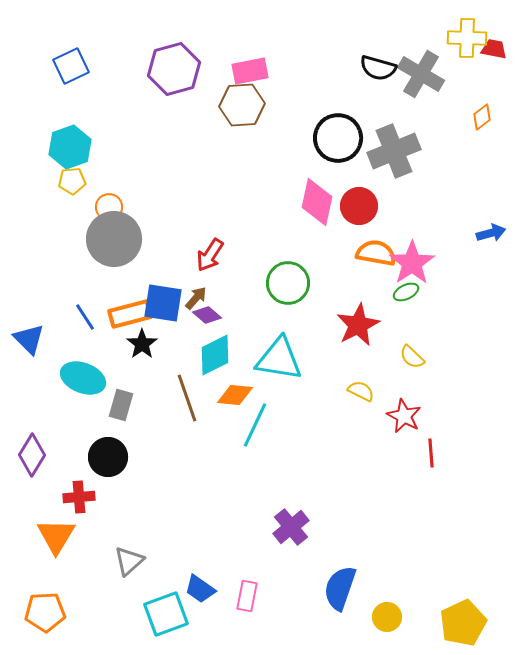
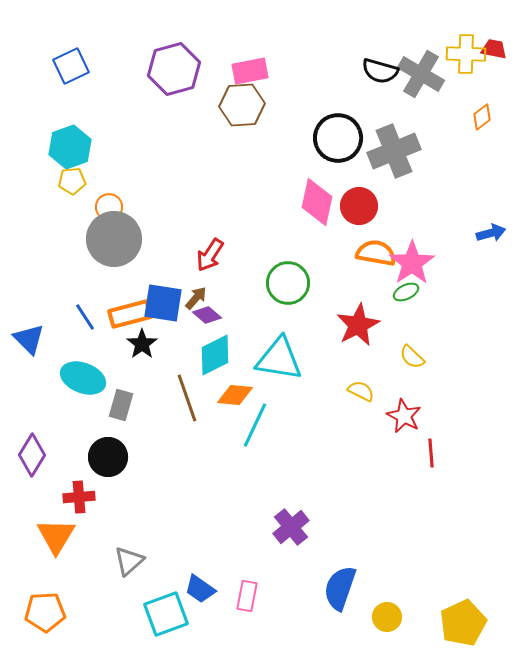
yellow cross at (467, 38): moved 1 px left, 16 px down
black semicircle at (378, 68): moved 2 px right, 3 px down
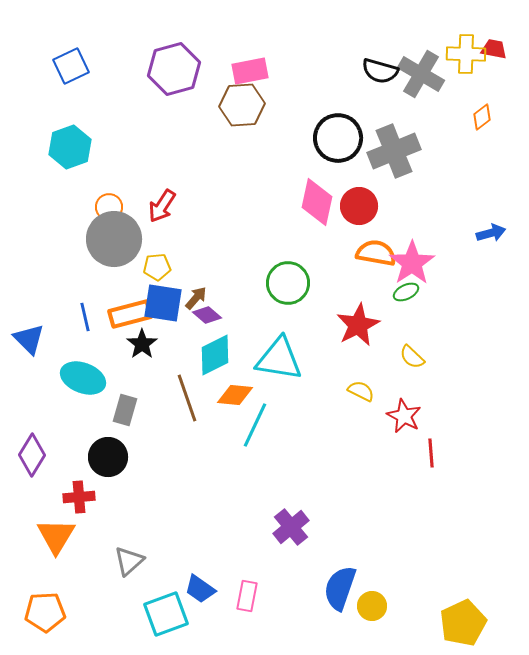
yellow pentagon at (72, 181): moved 85 px right, 86 px down
red arrow at (210, 255): moved 48 px left, 49 px up
blue line at (85, 317): rotated 20 degrees clockwise
gray rectangle at (121, 405): moved 4 px right, 5 px down
yellow circle at (387, 617): moved 15 px left, 11 px up
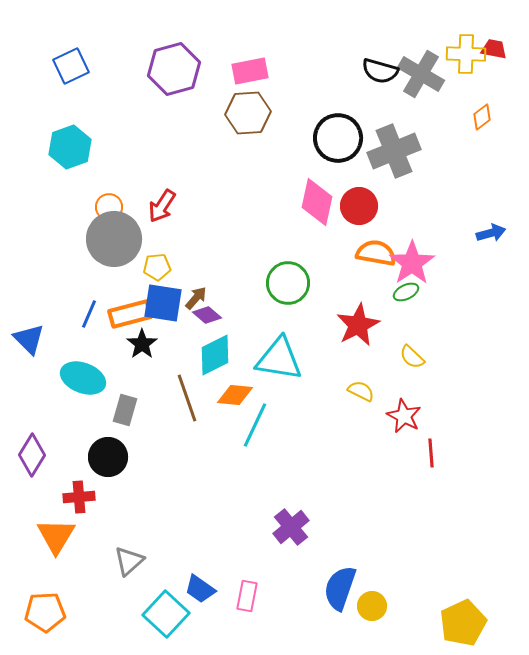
brown hexagon at (242, 105): moved 6 px right, 8 px down
blue line at (85, 317): moved 4 px right, 3 px up; rotated 36 degrees clockwise
cyan square at (166, 614): rotated 27 degrees counterclockwise
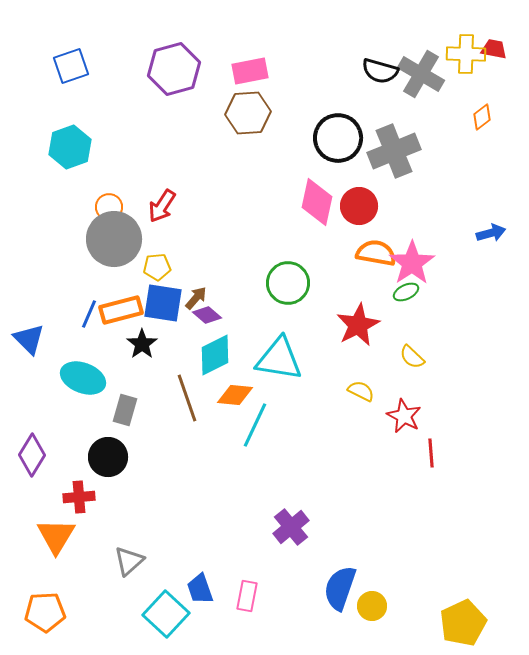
blue square at (71, 66): rotated 6 degrees clockwise
orange rectangle at (130, 314): moved 9 px left, 4 px up
blue trapezoid at (200, 589): rotated 36 degrees clockwise
